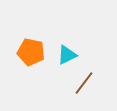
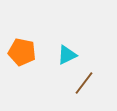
orange pentagon: moved 9 px left
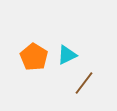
orange pentagon: moved 12 px right, 5 px down; rotated 20 degrees clockwise
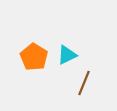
brown line: rotated 15 degrees counterclockwise
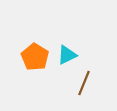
orange pentagon: moved 1 px right
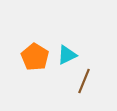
brown line: moved 2 px up
